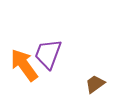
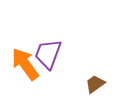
orange arrow: moved 1 px right, 1 px up
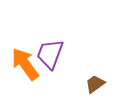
purple trapezoid: moved 2 px right
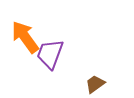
orange arrow: moved 27 px up
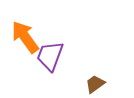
purple trapezoid: moved 2 px down
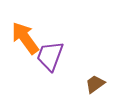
orange arrow: moved 1 px down
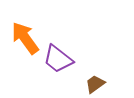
purple trapezoid: moved 8 px right, 3 px down; rotated 72 degrees counterclockwise
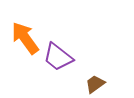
purple trapezoid: moved 2 px up
